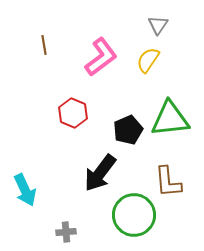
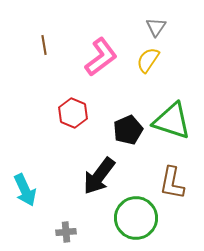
gray triangle: moved 2 px left, 2 px down
green triangle: moved 2 px right, 2 px down; rotated 24 degrees clockwise
black arrow: moved 1 px left, 3 px down
brown L-shape: moved 4 px right, 1 px down; rotated 16 degrees clockwise
green circle: moved 2 px right, 3 px down
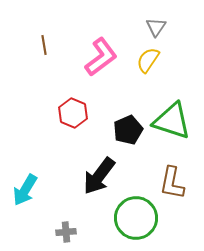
cyan arrow: rotated 56 degrees clockwise
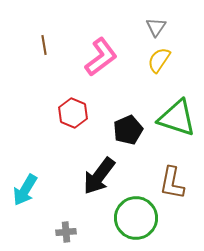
yellow semicircle: moved 11 px right
green triangle: moved 5 px right, 3 px up
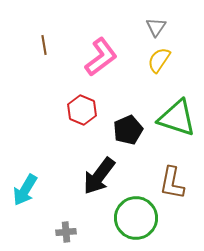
red hexagon: moved 9 px right, 3 px up
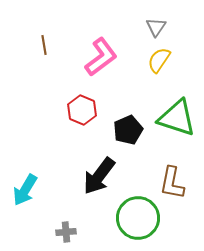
green circle: moved 2 px right
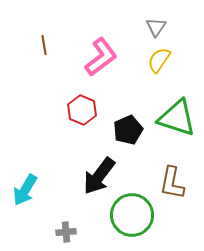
green circle: moved 6 px left, 3 px up
